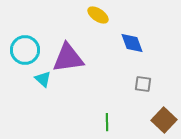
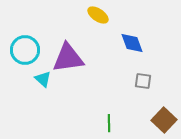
gray square: moved 3 px up
green line: moved 2 px right, 1 px down
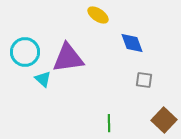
cyan circle: moved 2 px down
gray square: moved 1 px right, 1 px up
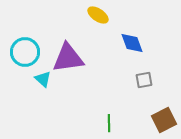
gray square: rotated 18 degrees counterclockwise
brown square: rotated 20 degrees clockwise
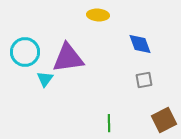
yellow ellipse: rotated 30 degrees counterclockwise
blue diamond: moved 8 px right, 1 px down
cyan triangle: moved 2 px right; rotated 24 degrees clockwise
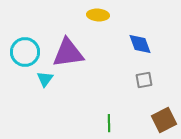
purple triangle: moved 5 px up
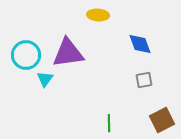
cyan circle: moved 1 px right, 3 px down
brown square: moved 2 px left
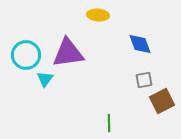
brown square: moved 19 px up
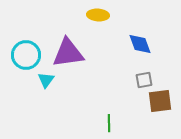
cyan triangle: moved 1 px right, 1 px down
brown square: moved 2 px left; rotated 20 degrees clockwise
